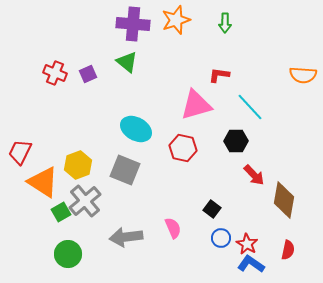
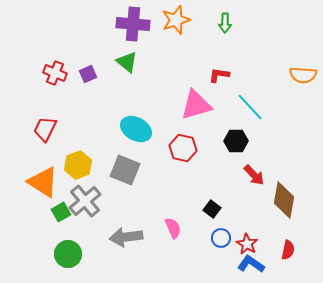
red trapezoid: moved 25 px right, 23 px up
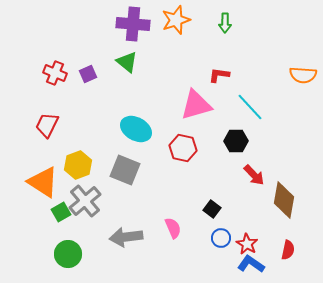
red trapezoid: moved 2 px right, 4 px up
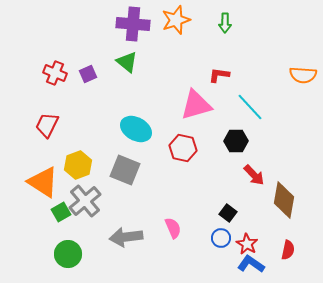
black square: moved 16 px right, 4 px down
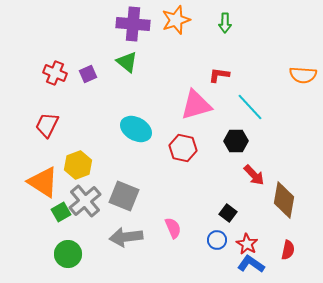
gray square: moved 1 px left, 26 px down
blue circle: moved 4 px left, 2 px down
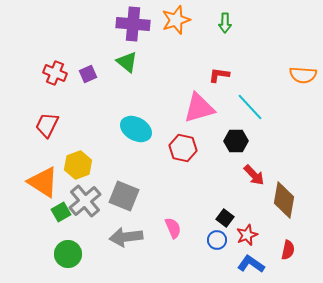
pink triangle: moved 3 px right, 3 px down
black square: moved 3 px left, 5 px down
red star: moved 9 px up; rotated 20 degrees clockwise
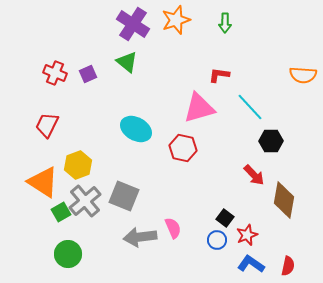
purple cross: rotated 28 degrees clockwise
black hexagon: moved 35 px right
gray arrow: moved 14 px right
red semicircle: moved 16 px down
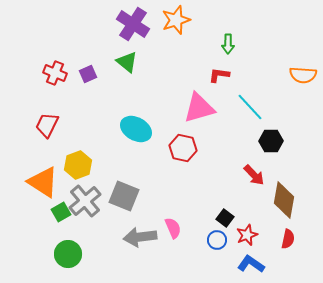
green arrow: moved 3 px right, 21 px down
red semicircle: moved 27 px up
